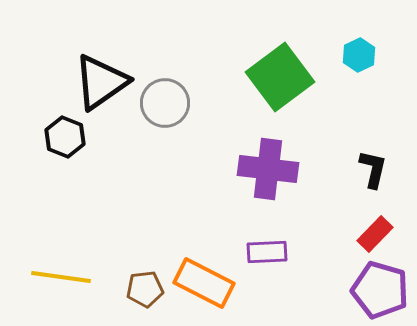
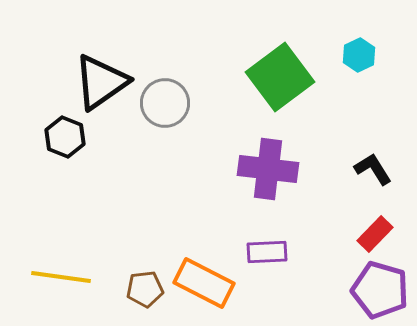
black L-shape: rotated 45 degrees counterclockwise
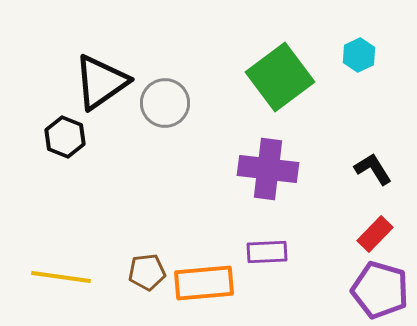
orange rectangle: rotated 32 degrees counterclockwise
brown pentagon: moved 2 px right, 17 px up
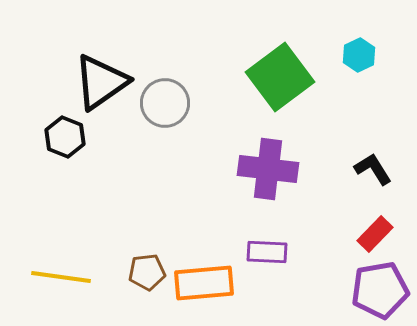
purple rectangle: rotated 6 degrees clockwise
purple pentagon: rotated 26 degrees counterclockwise
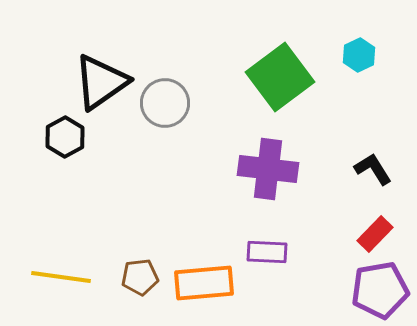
black hexagon: rotated 9 degrees clockwise
brown pentagon: moved 7 px left, 5 px down
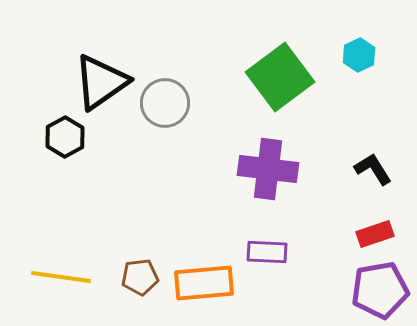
red rectangle: rotated 27 degrees clockwise
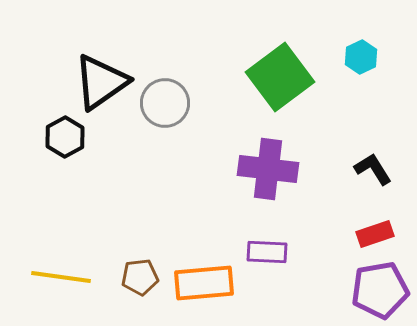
cyan hexagon: moved 2 px right, 2 px down
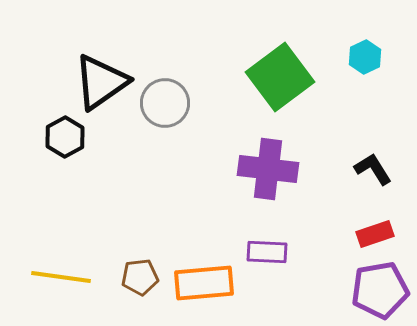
cyan hexagon: moved 4 px right
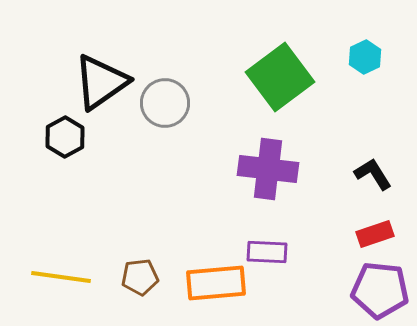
black L-shape: moved 5 px down
orange rectangle: moved 12 px right
purple pentagon: rotated 16 degrees clockwise
